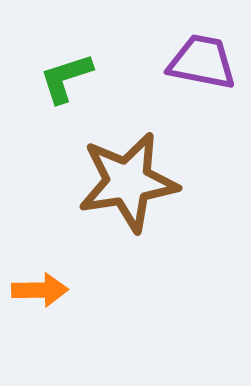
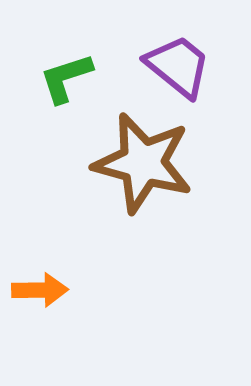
purple trapezoid: moved 24 px left, 4 px down; rotated 28 degrees clockwise
brown star: moved 15 px right, 19 px up; rotated 24 degrees clockwise
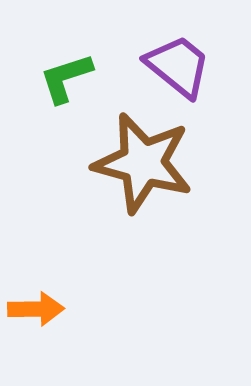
orange arrow: moved 4 px left, 19 px down
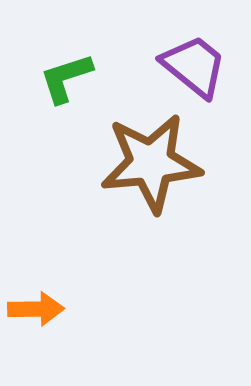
purple trapezoid: moved 16 px right
brown star: moved 8 px right; rotated 20 degrees counterclockwise
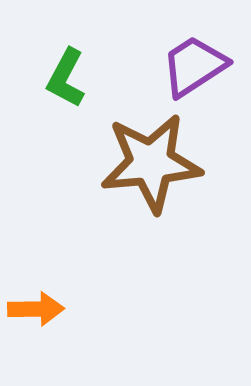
purple trapezoid: rotated 72 degrees counterclockwise
green L-shape: rotated 44 degrees counterclockwise
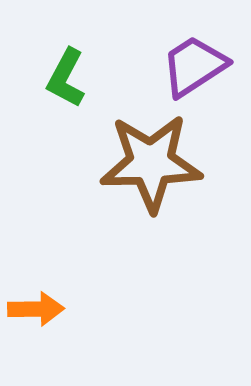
brown star: rotated 4 degrees clockwise
